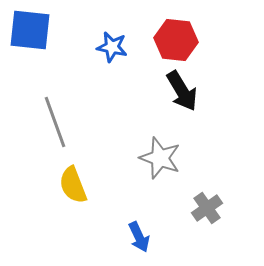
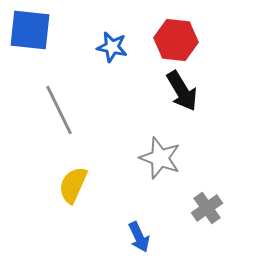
gray line: moved 4 px right, 12 px up; rotated 6 degrees counterclockwise
yellow semicircle: rotated 45 degrees clockwise
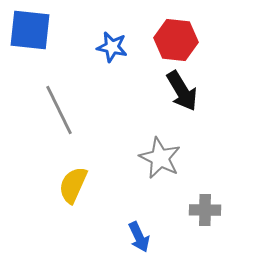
gray star: rotated 6 degrees clockwise
gray cross: moved 2 px left, 2 px down; rotated 36 degrees clockwise
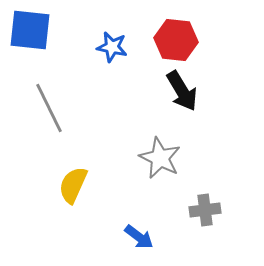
gray line: moved 10 px left, 2 px up
gray cross: rotated 8 degrees counterclockwise
blue arrow: rotated 28 degrees counterclockwise
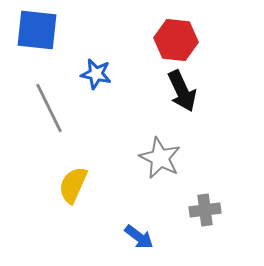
blue square: moved 7 px right
blue star: moved 16 px left, 27 px down
black arrow: rotated 6 degrees clockwise
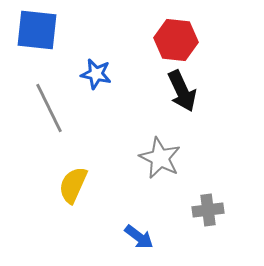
gray cross: moved 3 px right
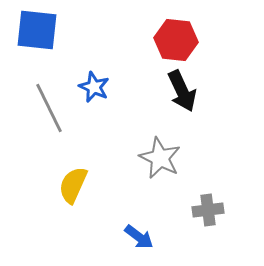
blue star: moved 2 px left, 13 px down; rotated 12 degrees clockwise
